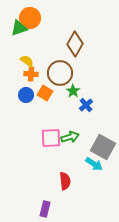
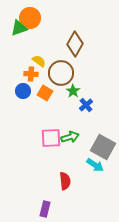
yellow semicircle: moved 12 px right
brown circle: moved 1 px right
blue circle: moved 3 px left, 4 px up
cyan arrow: moved 1 px right, 1 px down
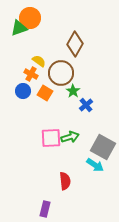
orange cross: rotated 24 degrees clockwise
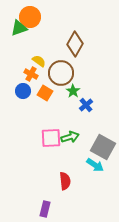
orange circle: moved 1 px up
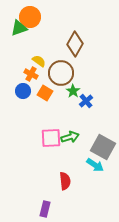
blue cross: moved 4 px up
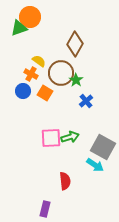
green star: moved 3 px right, 11 px up
